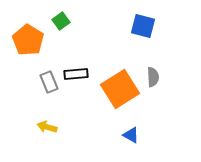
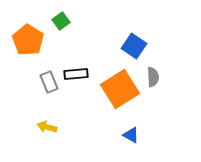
blue square: moved 9 px left, 20 px down; rotated 20 degrees clockwise
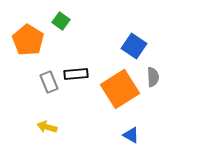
green square: rotated 18 degrees counterclockwise
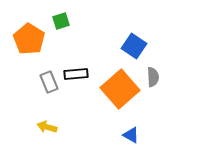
green square: rotated 36 degrees clockwise
orange pentagon: moved 1 px right, 1 px up
orange square: rotated 9 degrees counterclockwise
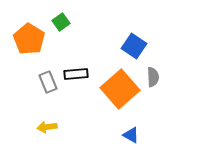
green square: moved 1 px down; rotated 18 degrees counterclockwise
gray rectangle: moved 1 px left
yellow arrow: rotated 24 degrees counterclockwise
